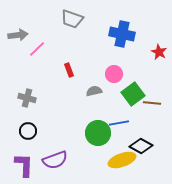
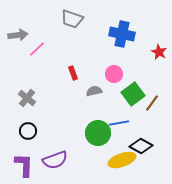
red rectangle: moved 4 px right, 3 px down
gray cross: rotated 24 degrees clockwise
brown line: rotated 60 degrees counterclockwise
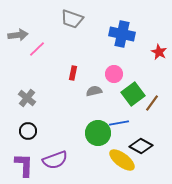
red rectangle: rotated 32 degrees clockwise
yellow ellipse: rotated 56 degrees clockwise
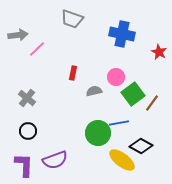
pink circle: moved 2 px right, 3 px down
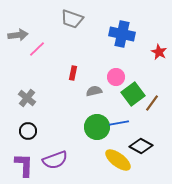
green circle: moved 1 px left, 6 px up
yellow ellipse: moved 4 px left
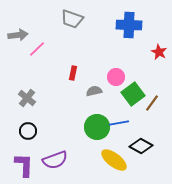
blue cross: moved 7 px right, 9 px up; rotated 10 degrees counterclockwise
yellow ellipse: moved 4 px left
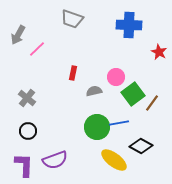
gray arrow: rotated 126 degrees clockwise
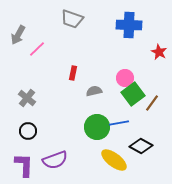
pink circle: moved 9 px right, 1 px down
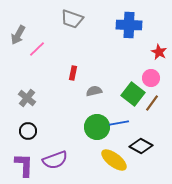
pink circle: moved 26 px right
green square: rotated 15 degrees counterclockwise
